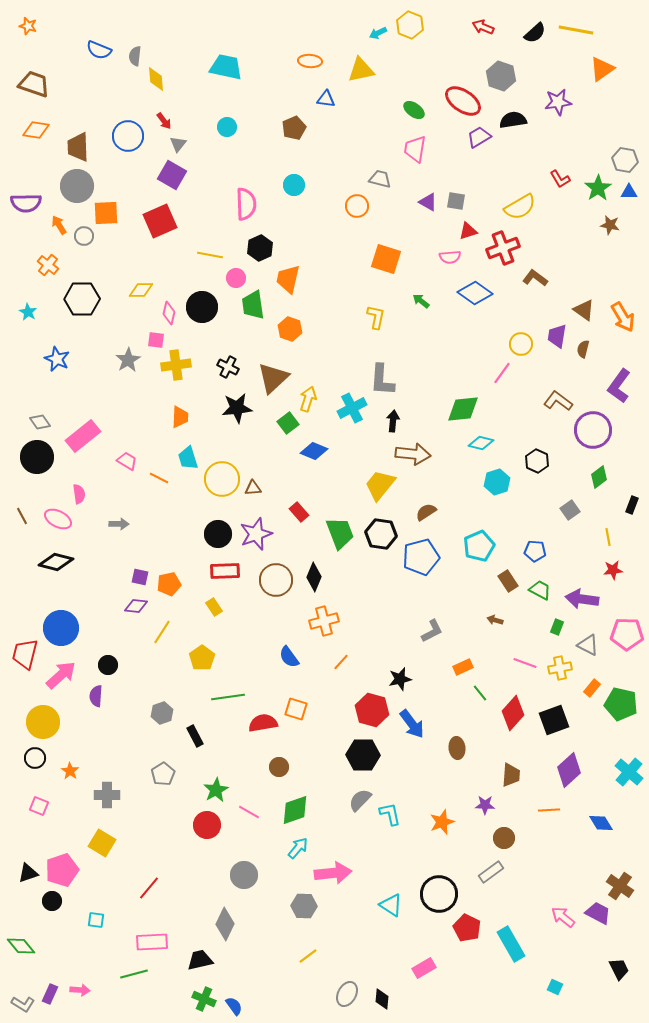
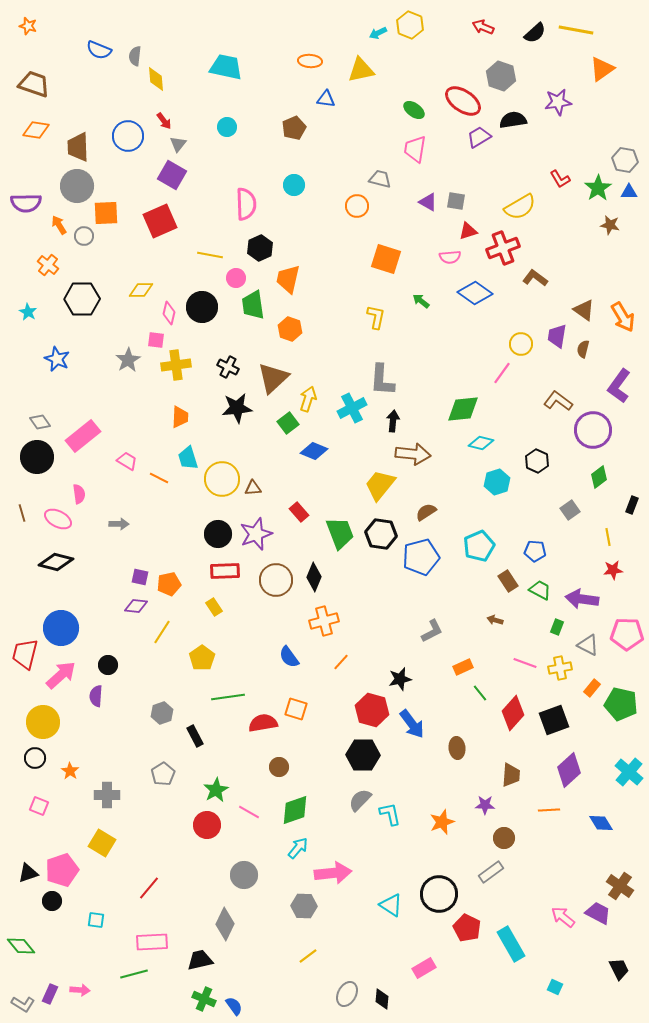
brown line at (22, 516): moved 3 px up; rotated 12 degrees clockwise
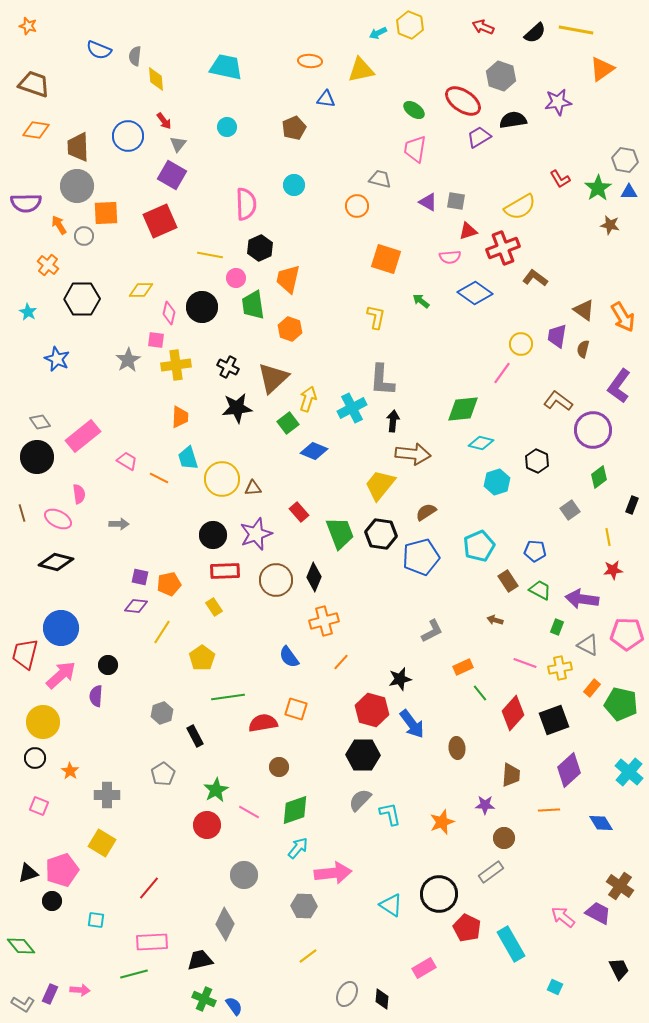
black circle at (218, 534): moved 5 px left, 1 px down
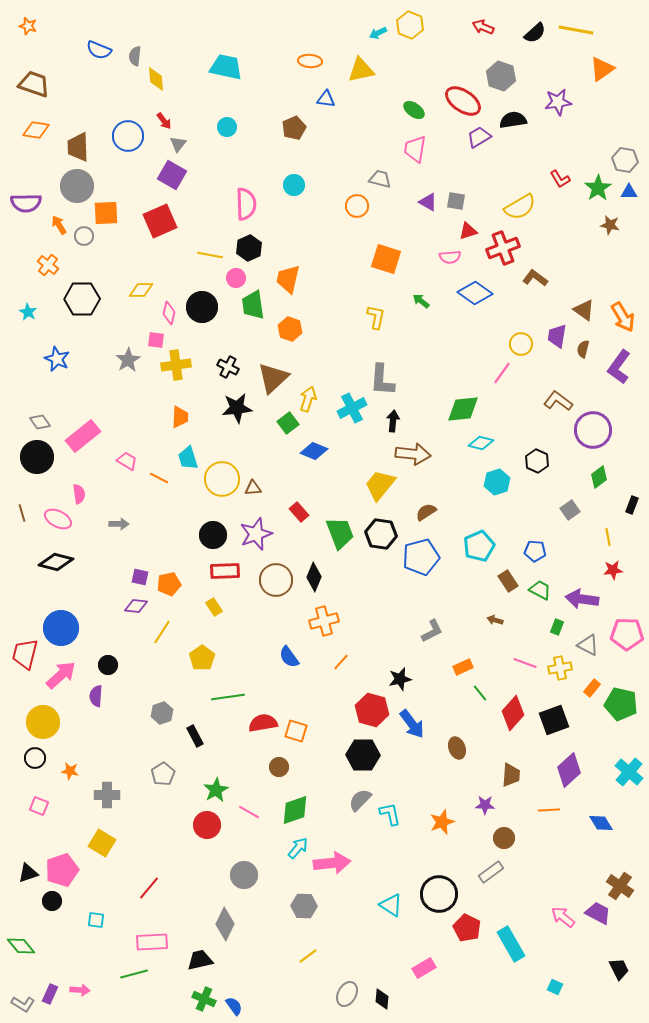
black hexagon at (260, 248): moved 11 px left
purple L-shape at (619, 386): moved 19 px up
orange square at (296, 709): moved 22 px down
brown ellipse at (457, 748): rotated 15 degrees counterclockwise
orange star at (70, 771): rotated 24 degrees counterclockwise
pink arrow at (333, 873): moved 1 px left, 10 px up
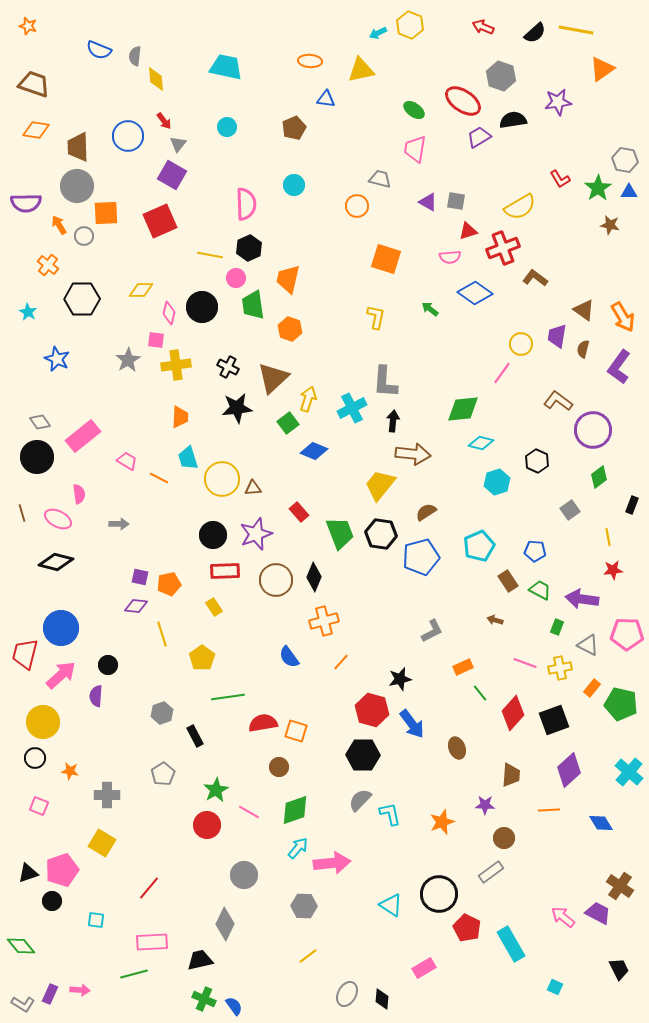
green arrow at (421, 301): moved 9 px right, 8 px down
gray L-shape at (382, 380): moved 3 px right, 2 px down
yellow line at (162, 632): moved 2 px down; rotated 50 degrees counterclockwise
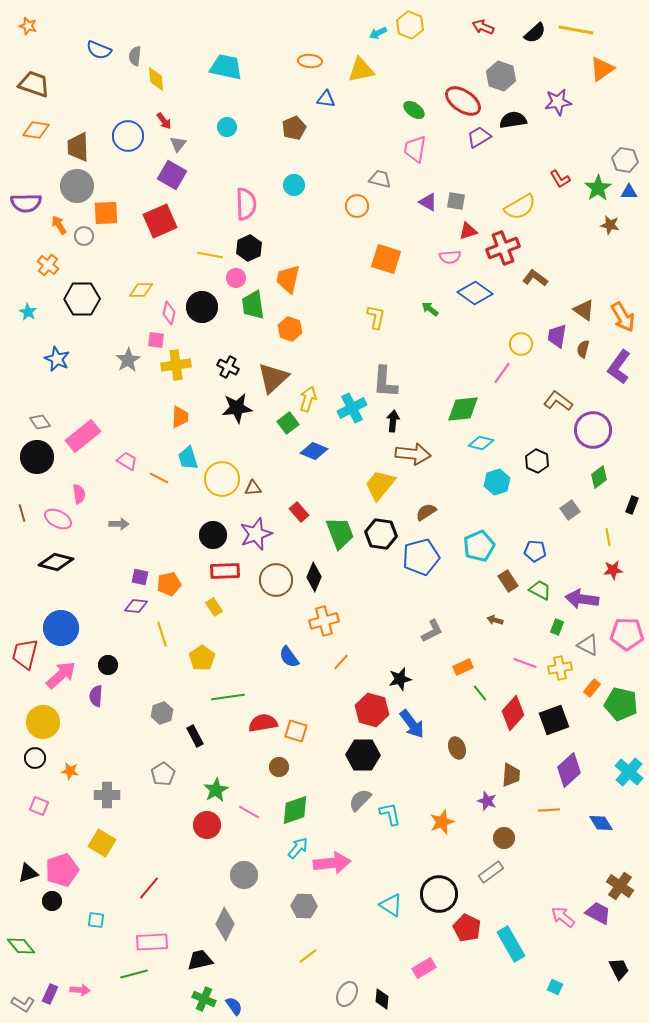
purple star at (485, 805): moved 2 px right, 4 px up; rotated 18 degrees clockwise
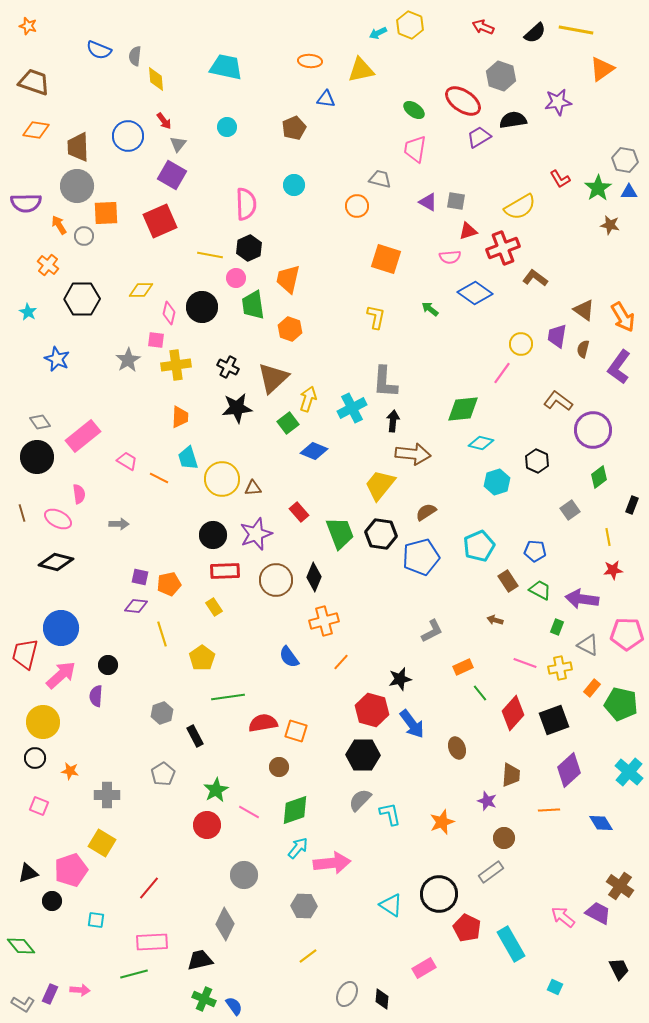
brown trapezoid at (34, 84): moved 2 px up
pink pentagon at (62, 870): moved 9 px right
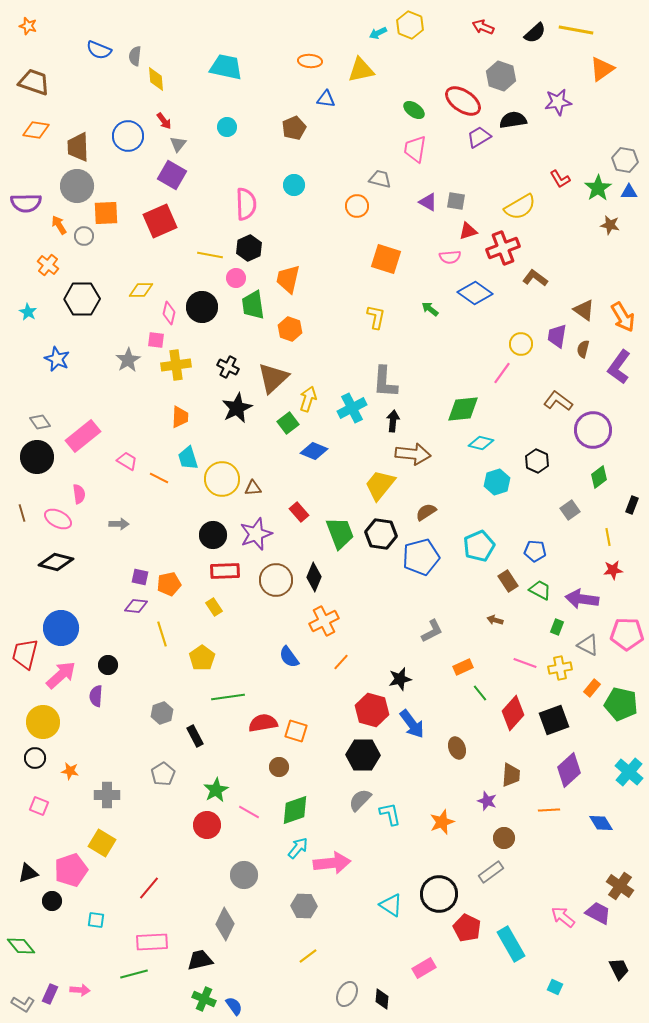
black star at (237, 408): rotated 20 degrees counterclockwise
orange cross at (324, 621): rotated 12 degrees counterclockwise
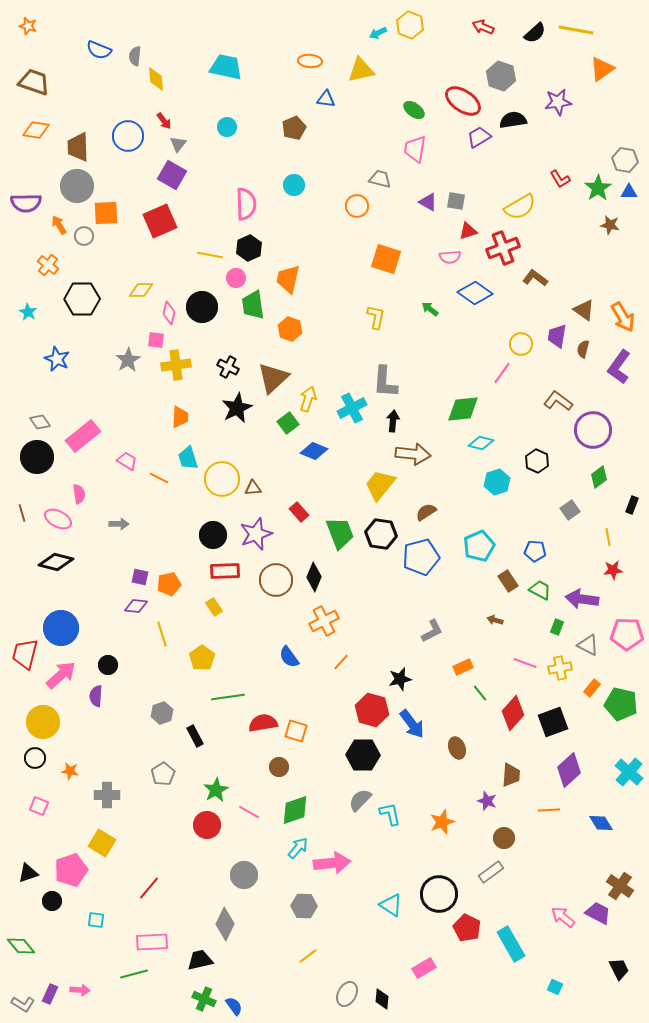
black square at (554, 720): moved 1 px left, 2 px down
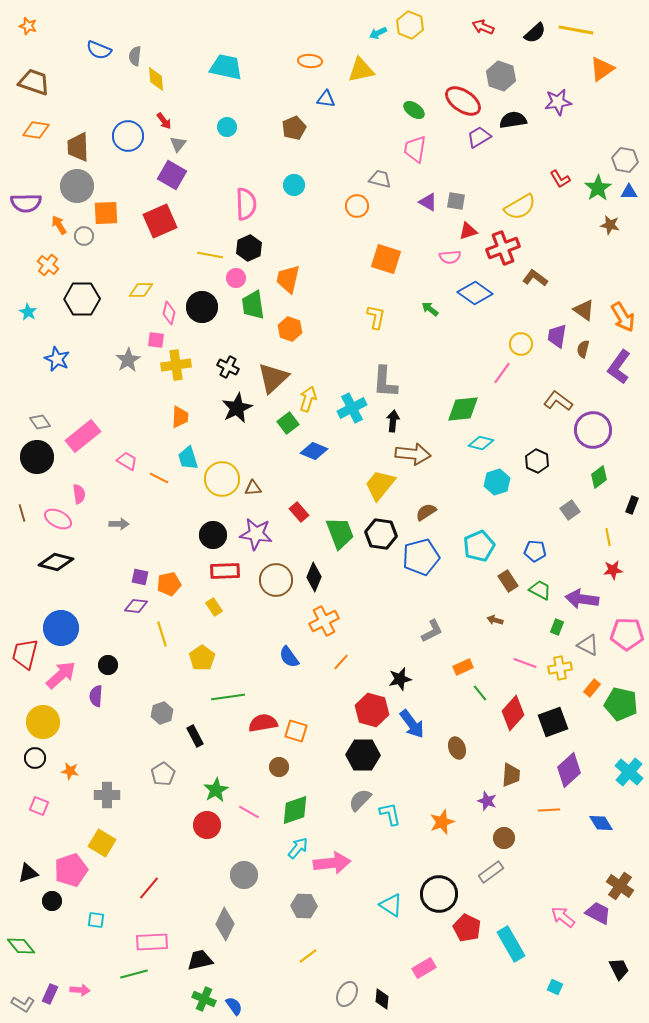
purple star at (256, 534): rotated 28 degrees clockwise
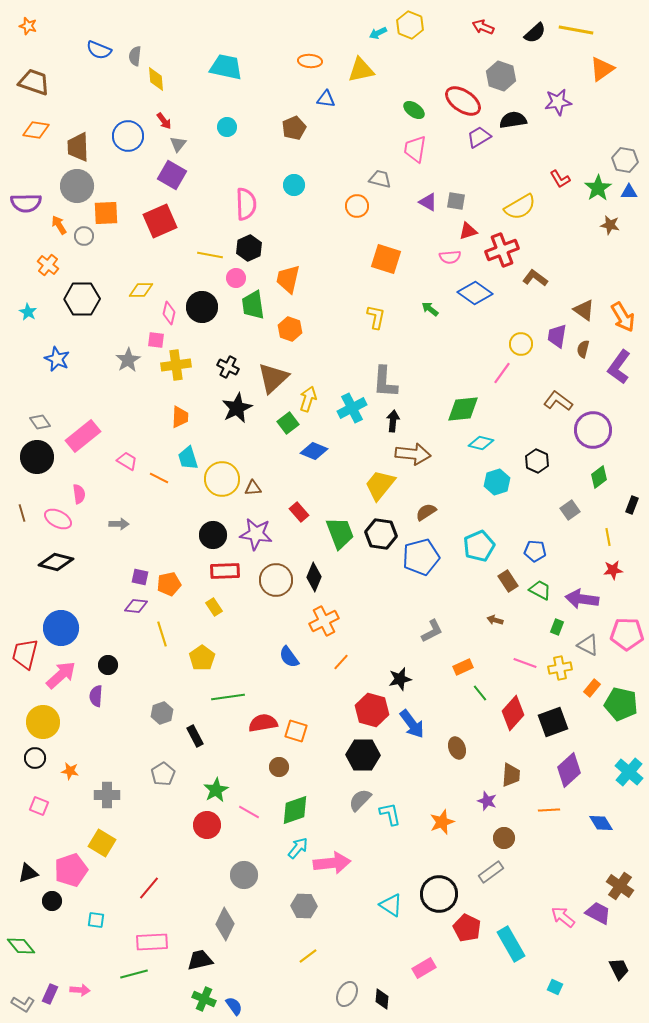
red cross at (503, 248): moved 1 px left, 2 px down
